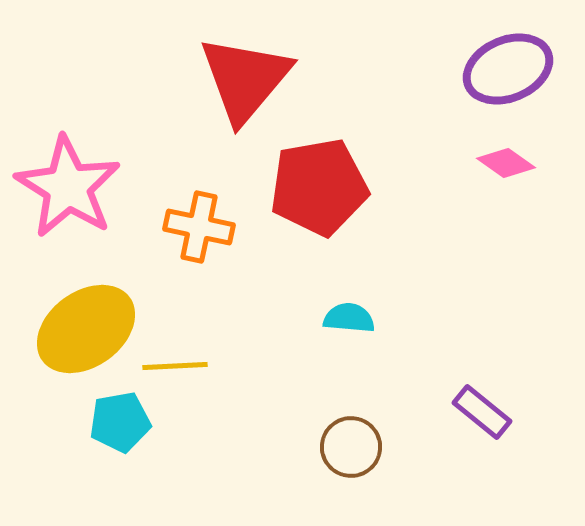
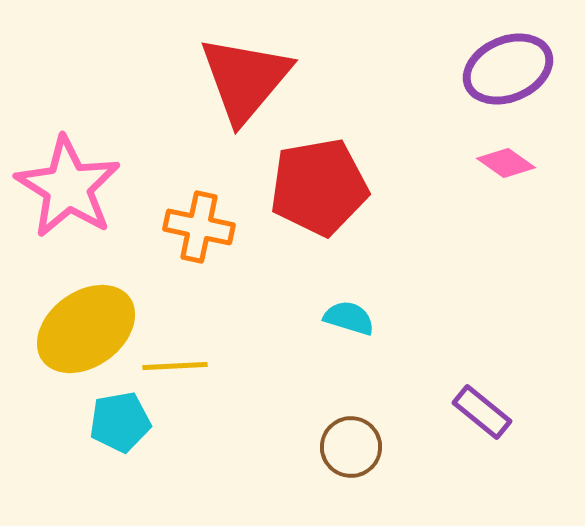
cyan semicircle: rotated 12 degrees clockwise
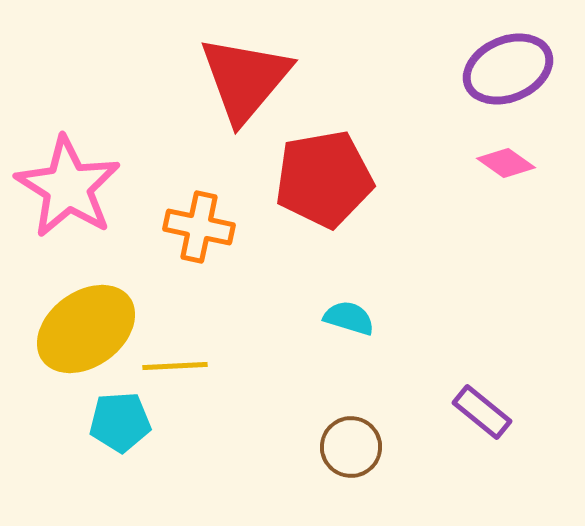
red pentagon: moved 5 px right, 8 px up
cyan pentagon: rotated 6 degrees clockwise
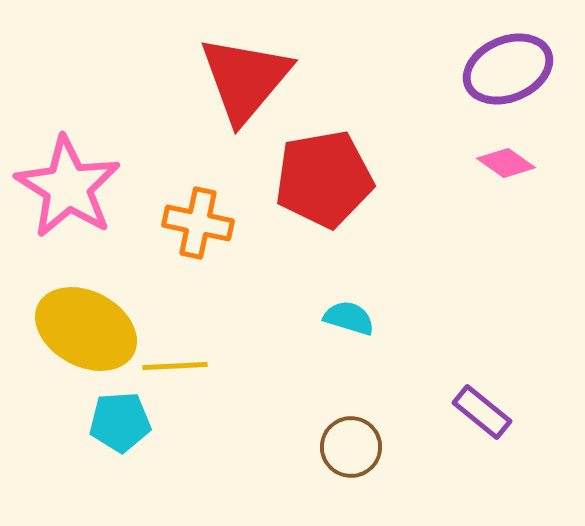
orange cross: moved 1 px left, 4 px up
yellow ellipse: rotated 64 degrees clockwise
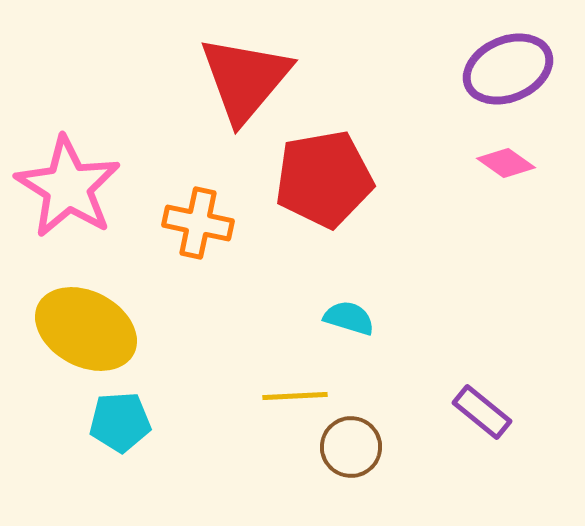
yellow line: moved 120 px right, 30 px down
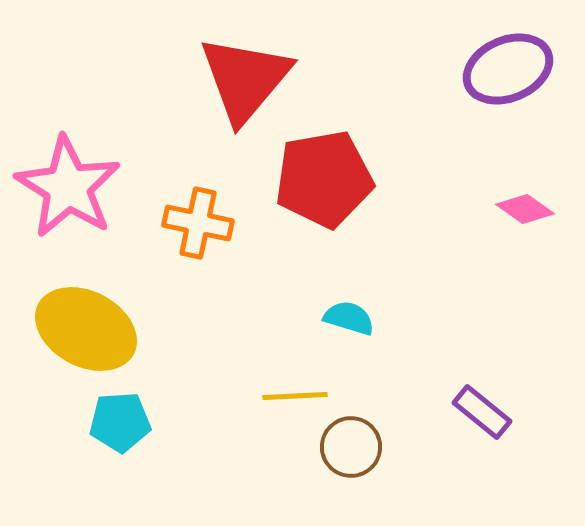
pink diamond: moved 19 px right, 46 px down
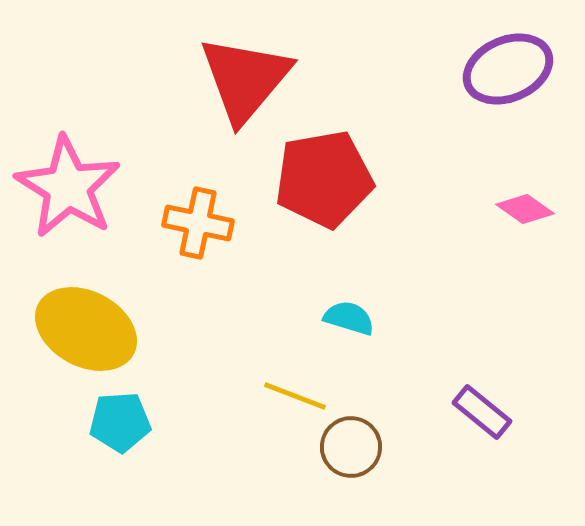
yellow line: rotated 24 degrees clockwise
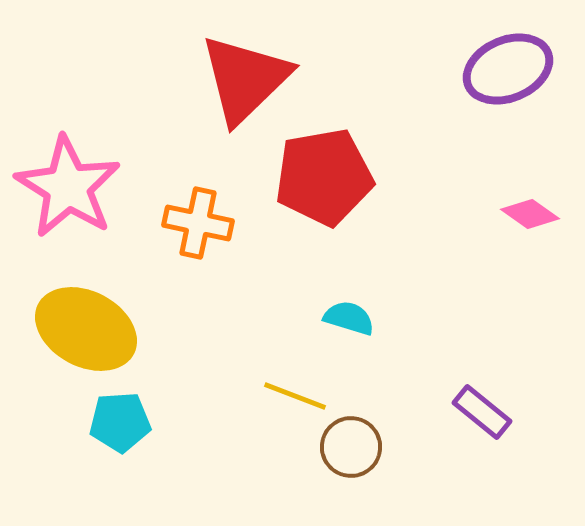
red triangle: rotated 6 degrees clockwise
red pentagon: moved 2 px up
pink diamond: moved 5 px right, 5 px down
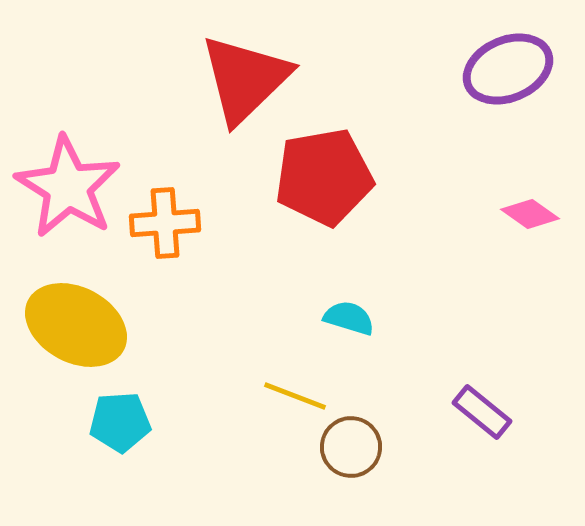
orange cross: moved 33 px left; rotated 16 degrees counterclockwise
yellow ellipse: moved 10 px left, 4 px up
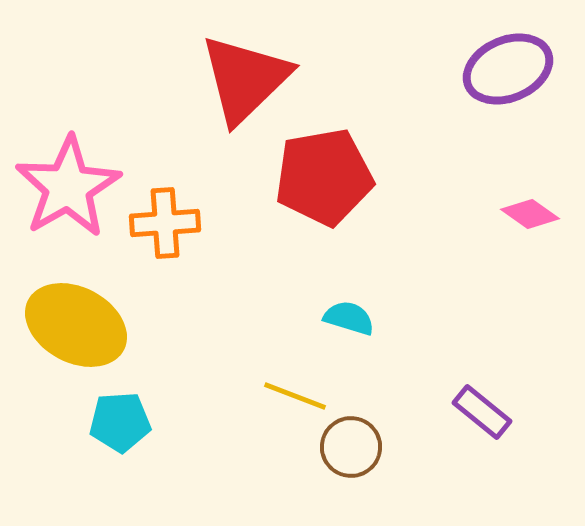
pink star: rotated 10 degrees clockwise
